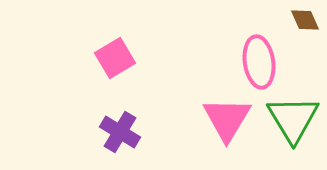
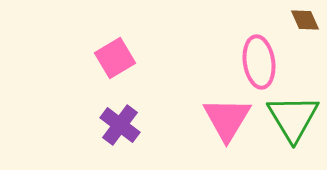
green triangle: moved 1 px up
purple cross: moved 7 px up; rotated 6 degrees clockwise
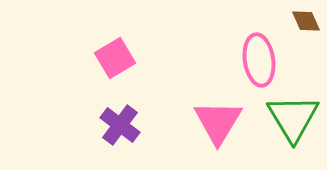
brown diamond: moved 1 px right, 1 px down
pink ellipse: moved 2 px up
pink triangle: moved 9 px left, 3 px down
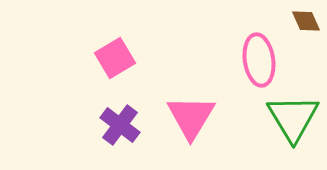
pink triangle: moved 27 px left, 5 px up
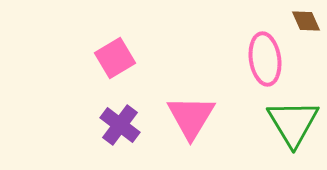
pink ellipse: moved 6 px right, 1 px up
green triangle: moved 5 px down
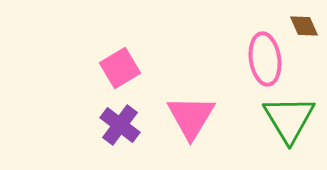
brown diamond: moved 2 px left, 5 px down
pink square: moved 5 px right, 10 px down
green triangle: moved 4 px left, 4 px up
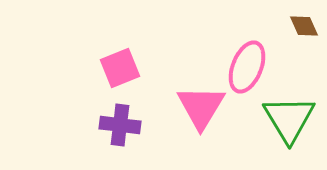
pink ellipse: moved 18 px left, 8 px down; rotated 30 degrees clockwise
pink square: rotated 9 degrees clockwise
pink triangle: moved 10 px right, 10 px up
purple cross: rotated 30 degrees counterclockwise
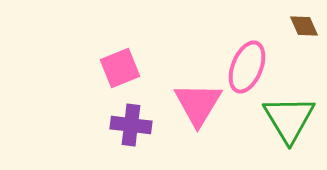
pink triangle: moved 3 px left, 3 px up
purple cross: moved 11 px right
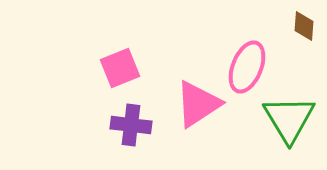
brown diamond: rotated 28 degrees clockwise
pink triangle: rotated 26 degrees clockwise
